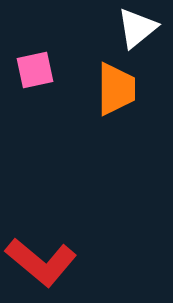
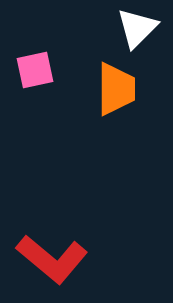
white triangle: rotated 6 degrees counterclockwise
red L-shape: moved 11 px right, 3 px up
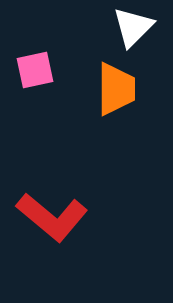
white triangle: moved 4 px left, 1 px up
red L-shape: moved 42 px up
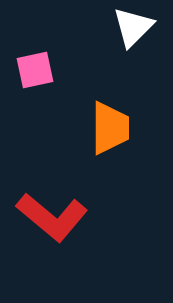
orange trapezoid: moved 6 px left, 39 px down
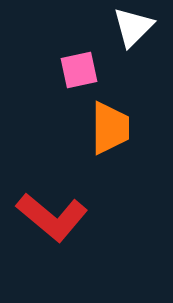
pink square: moved 44 px right
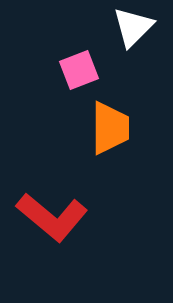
pink square: rotated 9 degrees counterclockwise
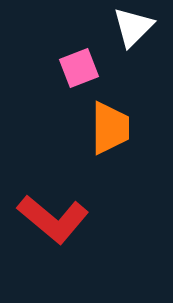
pink square: moved 2 px up
red L-shape: moved 1 px right, 2 px down
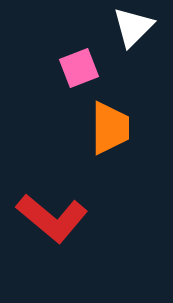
red L-shape: moved 1 px left, 1 px up
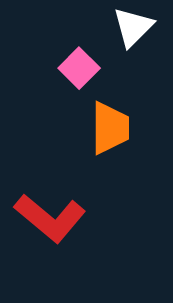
pink square: rotated 24 degrees counterclockwise
red L-shape: moved 2 px left
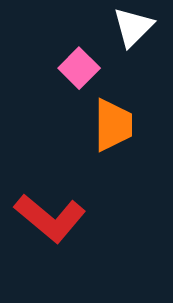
orange trapezoid: moved 3 px right, 3 px up
